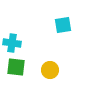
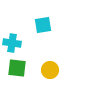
cyan square: moved 20 px left
green square: moved 1 px right, 1 px down
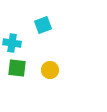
cyan square: rotated 12 degrees counterclockwise
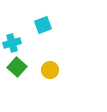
cyan cross: rotated 24 degrees counterclockwise
green square: moved 1 px up; rotated 36 degrees clockwise
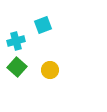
cyan cross: moved 4 px right, 2 px up
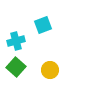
green square: moved 1 px left
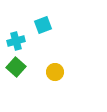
yellow circle: moved 5 px right, 2 px down
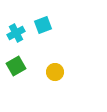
cyan cross: moved 8 px up; rotated 12 degrees counterclockwise
green square: moved 1 px up; rotated 18 degrees clockwise
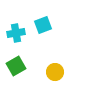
cyan cross: rotated 18 degrees clockwise
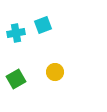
green square: moved 13 px down
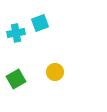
cyan square: moved 3 px left, 2 px up
